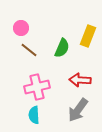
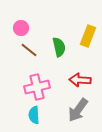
green semicircle: moved 3 px left, 1 px up; rotated 36 degrees counterclockwise
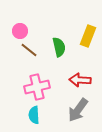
pink circle: moved 1 px left, 3 px down
